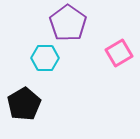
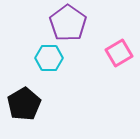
cyan hexagon: moved 4 px right
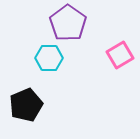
pink square: moved 1 px right, 2 px down
black pentagon: moved 2 px right, 1 px down; rotated 8 degrees clockwise
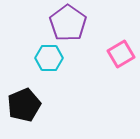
pink square: moved 1 px right, 1 px up
black pentagon: moved 2 px left
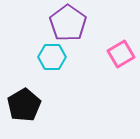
cyan hexagon: moved 3 px right, 1 px up
black pentagon: rotated 8 degrees counterclockwise
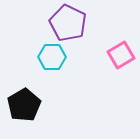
purple pentagon: rotated 9 degrees counterclockwise
pink square: moved 1 px down
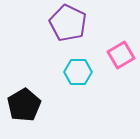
cyan hexagon: moved 26 px right, 15 px down
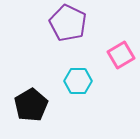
cyan hexagon: moved 9 px down
black pentagon: moved 7 px right
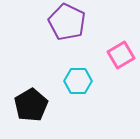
purple pentagon: moved 1 px left, 1 px up
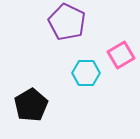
cyan hexagon: moved 8 px right, 8 px up
